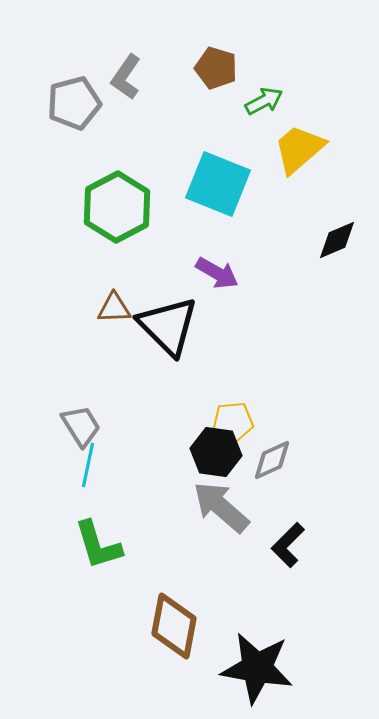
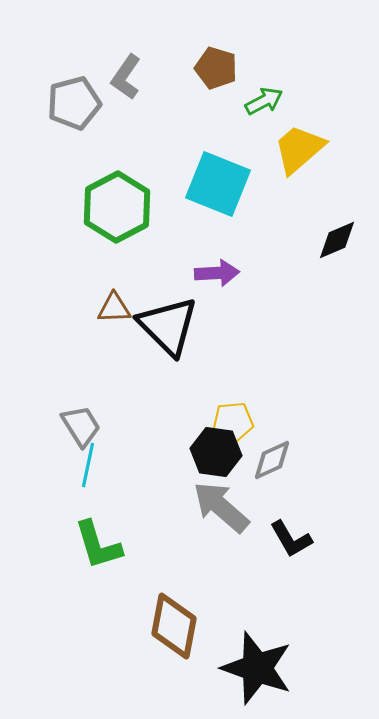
purple arrow: rotated 33 degrees counterclockwise
black L-shape: moved 3 px right, 6 px up; rotated 75 degrees counterclockwise
black star: rotated 10 degrees clockwise
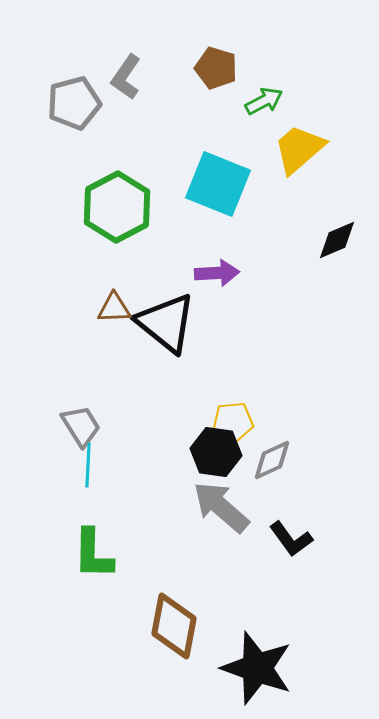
black triangle: moved 2 px left, 3 px up; rotated 6 degrees counterclockwise
cyan line: rotated 9 degrees counterclockwise
black L-shape: rotated 6 degrees counterclockwise
green L-shape: moved 5 px left, 9 px down; rotated 18 degrees clockwise
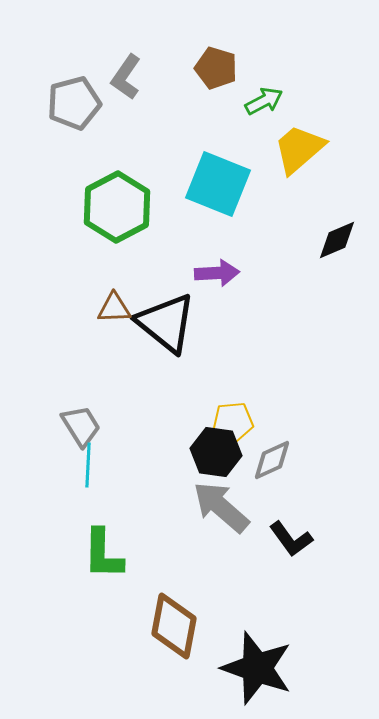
green L-shape: moved 10 px right
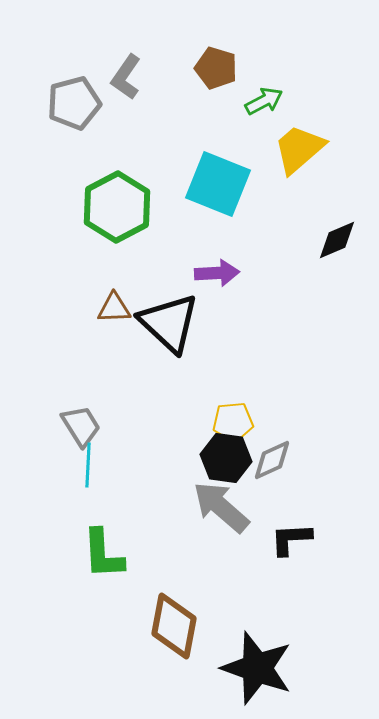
black triangle: moved 3 px right; rotated 4 degrees clockwise
black hexagon: moved 10 px right, 6 px down
black L-shape: rotated 123 degrees clockwise
green L-shape: rotated 4 degrees counterclockwise
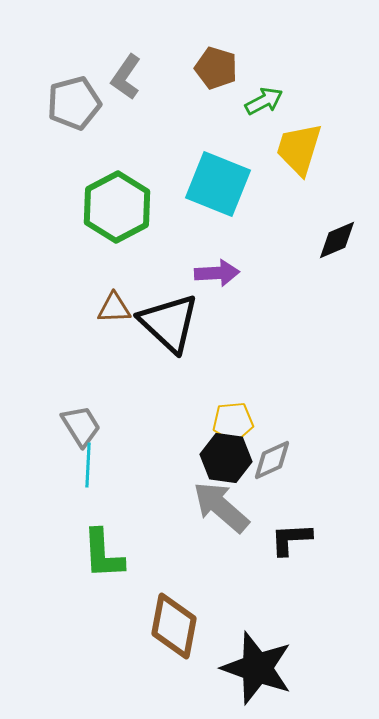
yellow trapezoid: rotated 32 degrees counterclockwise
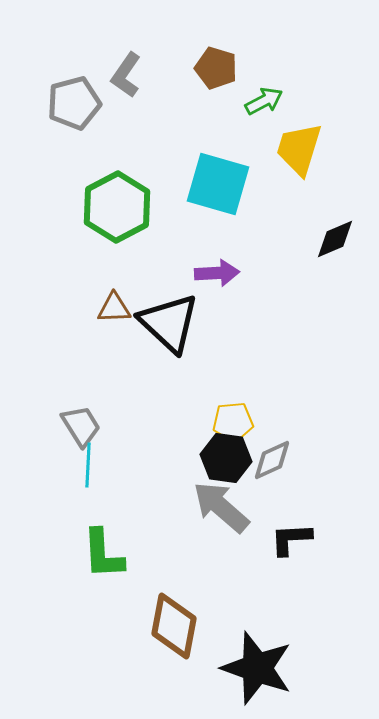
gray L-shape: moved 2 px up
cyan square: rotated 6 degrees counterclockwise
black diamond: moved 2 px left, 1 px up
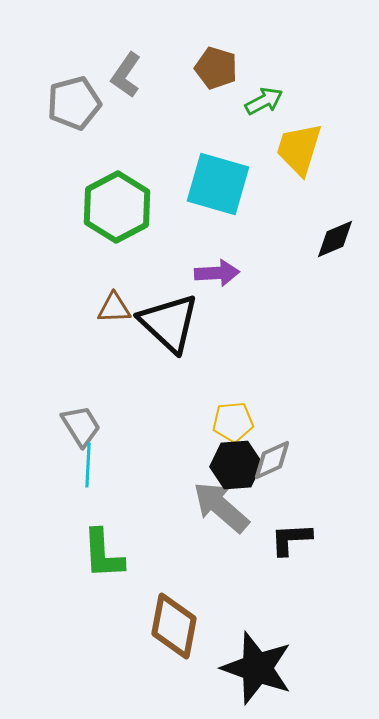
black hexagon: moved 10 px right, 7 px down; rotated 12 degrees counterclockwise
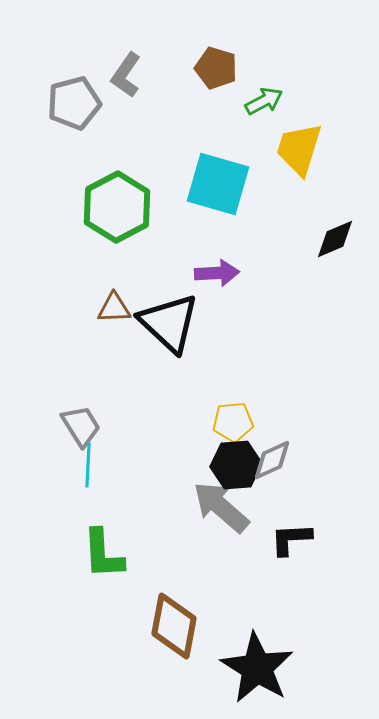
black star: rotated 12 degrees clockwise
